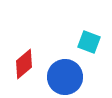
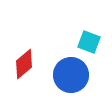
blue circle: moved 6 px right, 2 px up
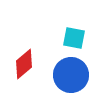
cyan square: moved 15 px left, 4 px up; rotated 10 degrees counterclockwise
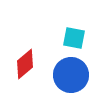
red diamond: moved 1 px right
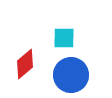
cyan square: moved 10 px left; rotated 10 degrees counterclockwise
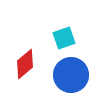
cyan square: rotated 20 degrees counterclockwise
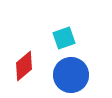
red diamond: moved 1 px left, 2 px down
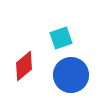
cyan square: moved 3 px left
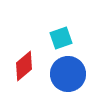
blue circle: moved 3 px left, 1 px up
